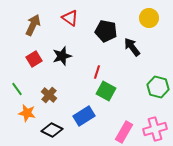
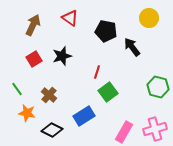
green square: moved 2 px right, 1 px down; rotated 24 degrees clockwise
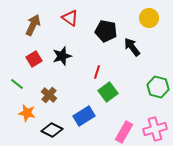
green line: moved 5 px up; rotated 16 degrees counterclockwise
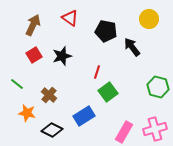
yellow circle: moved 1 px down
red square: moved 4 px up
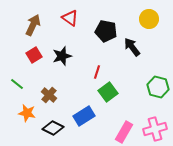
black diamond: moved 1 px right, 2 px up
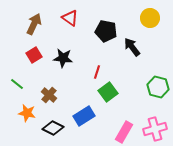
yellow circle: moved 1 px right, 1 px up
brown arrow: moved 1 px right, 1 px up
black star: moved 1 px right, 2 px down; rotated 24 degrees clockwise
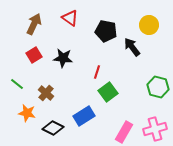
yellow circle: moved 1 px left, 7 px down
brown cross: moved 3 px left, 2 px up
